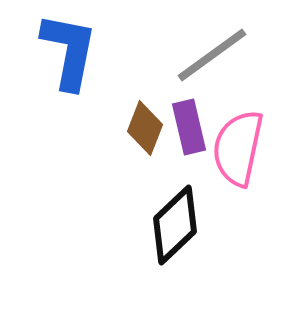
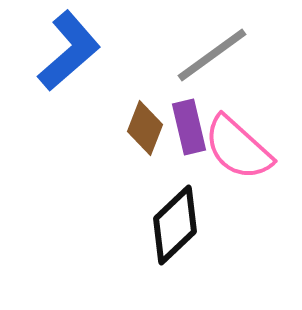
blue L-shape: rotated 38 degrees clockwise
pink semicircle: rotated 60 degrees counterclockwise
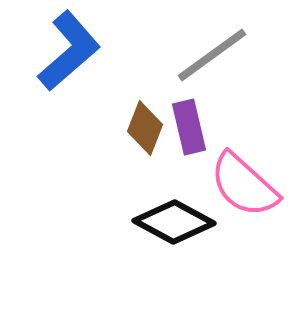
pink semicircle: moved 6 px right, 37 px down
black diamond: moved 1 px left, 3 px up; rotated 72 degrees clockwise
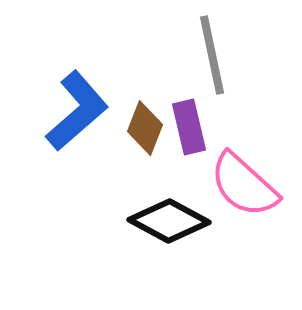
blue L-shape: moved 8 px right, 60 px down
gray line: rotated 66 degrees counterclockwise
black diamond: moved 5 px left, 1 px up
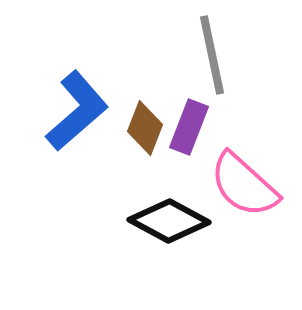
purple rectangle: rotated 34 degrees clockwise
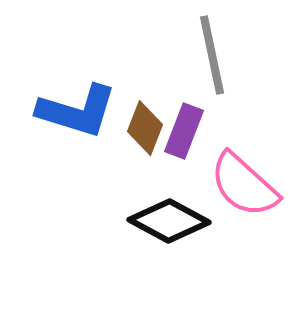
blue L-shape: rotated 58 degrees clockwise
purple rectangle: moved 5 px left, 4 px down
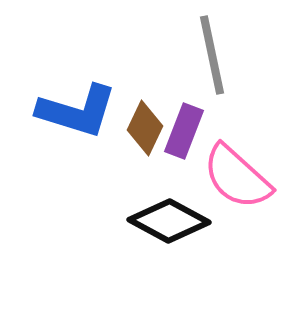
brown diamond: rotated 4 degrees clockwise
pink semicircle: moved 7 px left, 8 px up
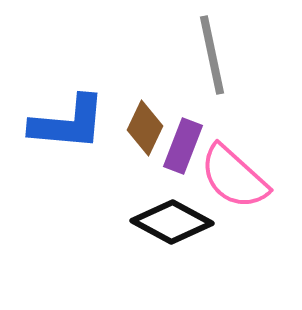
blue L-shape: moved 9 px left, 12 px down; rotated 12 degrees counterclockwise
purple rectangle: moved 1 px left, 15 px down
pink semicircle: moved 3 px left
black diamond: moved 3 px right, 1 px down
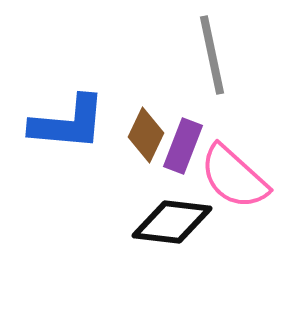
brown diamond: moved 1 px right, 7 px down
black diamond: rotated 22 degrees counterclockwise
